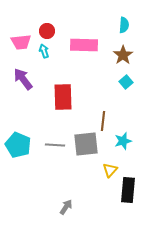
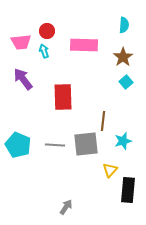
brown star: moved 2 px down
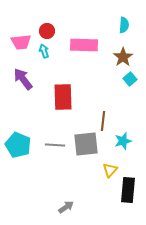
cyan square: moved 4 px right, 3 px up
gray arrow: rotated 21 degrees clockwise
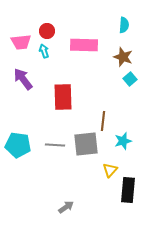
brown star: rotated 18 degrees counterclockwise
cyan pentagon: rotated 15 degrees counterclockwise
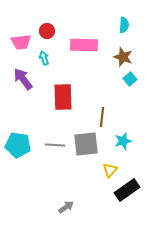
cyan arrow: moved 7 px down
brown line: moved 1 px left, 4 px up
black rectangle: moved 1 px left; rotated 50 degrees clockwise
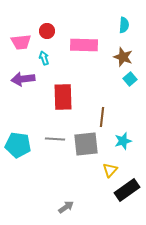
purple arrow: rotated 60 degrees counterclockwise
gray line: moved 6 px up
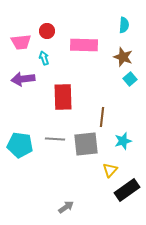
cyan pentagon: moved 2 px right
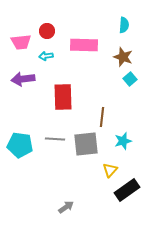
cyan arrow: moved 2 px right, 2 px up; rotated 80 degrees counterclockwise
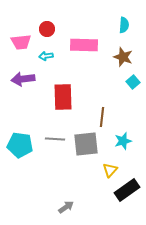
red circle: moved 2 px up
cyan square: moved 3 px right, 3 px down
